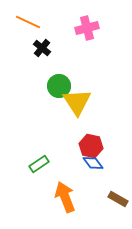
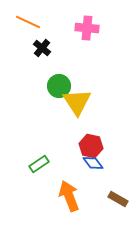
pink cross: rotated 20 degrees clockwise
orange arrow: moved 4 px right, 1 px up
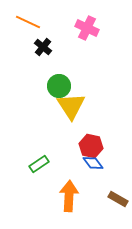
pink cross: rotated 20 degrees clockwise
black cross: moved 1 px right, 1 px up
yellow triangle: moved 6 px left, 4 px down
orange arrow: rotated 24 degrees clockwise
